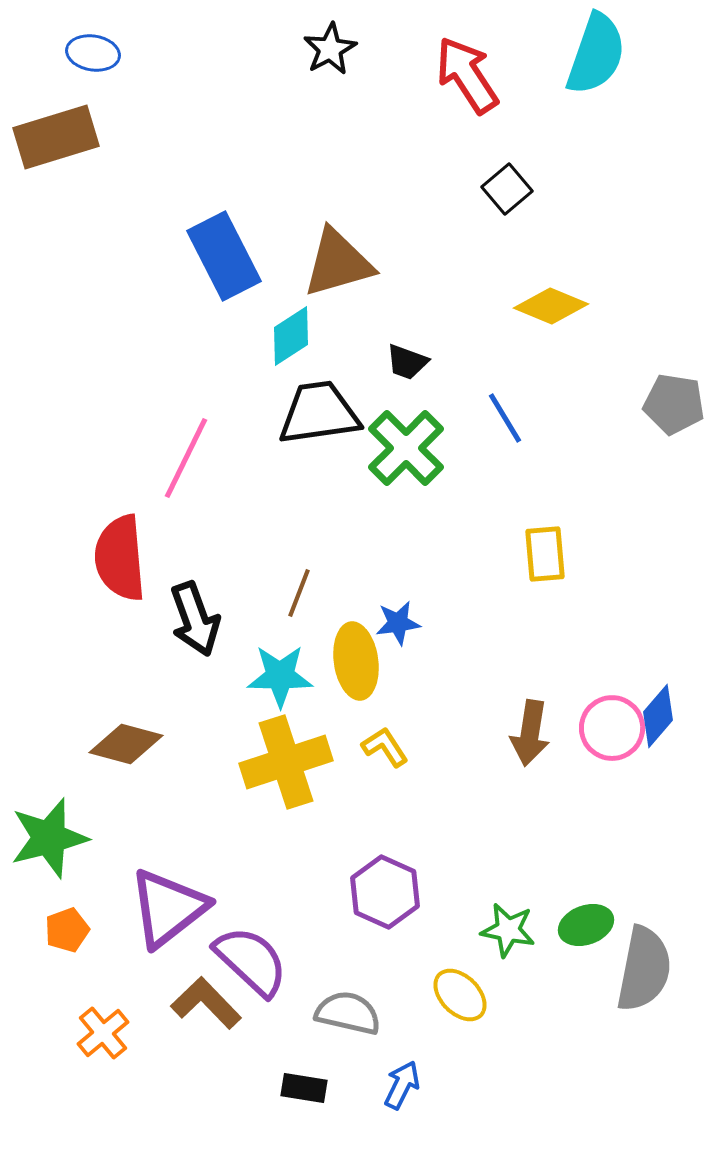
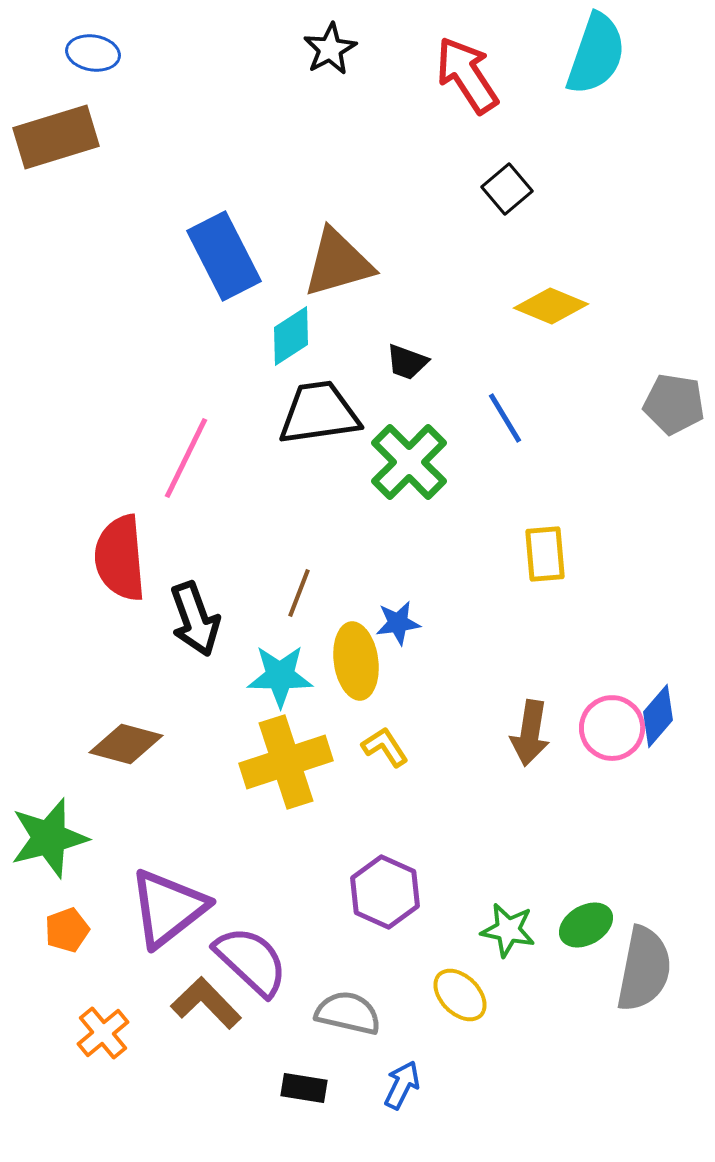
green cross at (406, 448): moved 3 px right, 14 px down
green ellipse at (586, 925): rotated 10 degrees counterclockwise
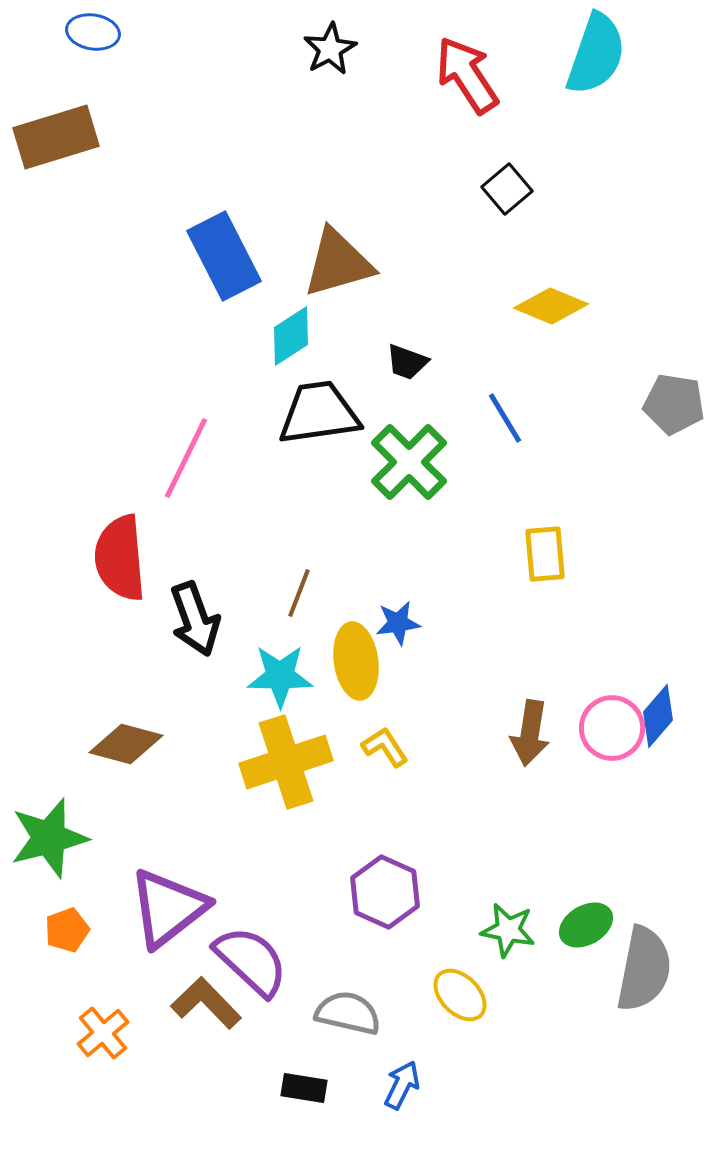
blue ellipse at (93, 53): moved 21 px up
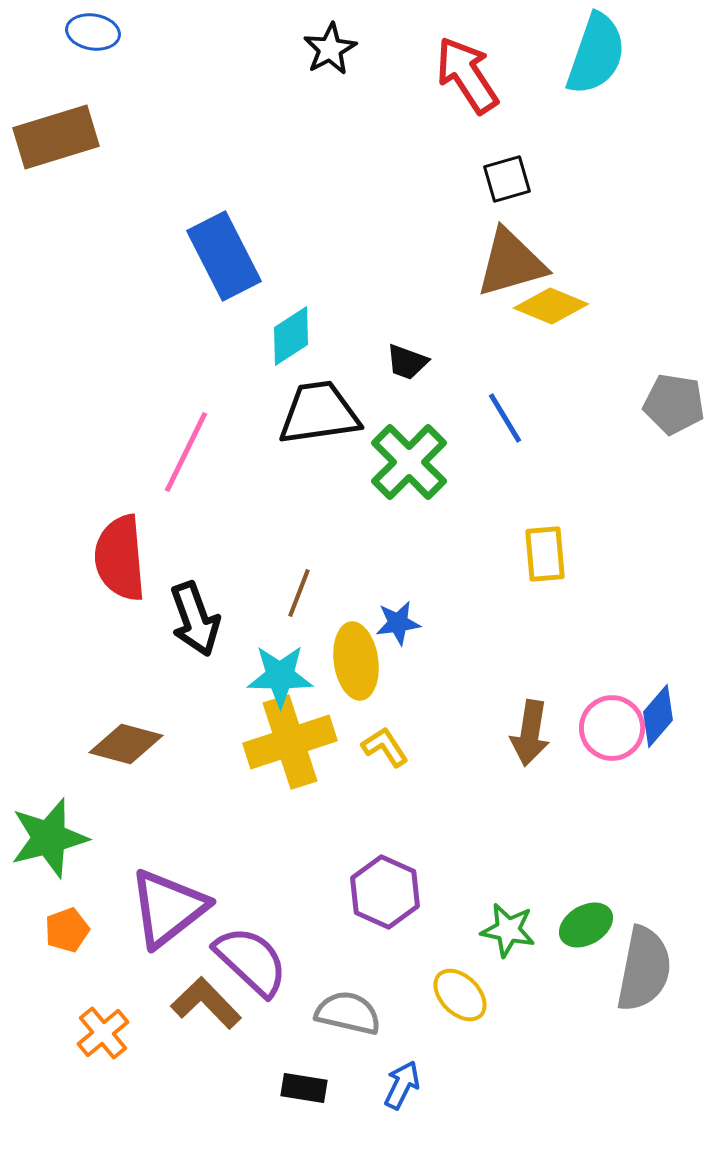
black square at (507, 189): moved 10 px up; rotated 24 degrees clockwise
brown triangle at (338, 263): moved 173 px right
pink line at (186, 458): moved 6 px up
yellow cross at (286, 762): moved 4 px right, 20 px up
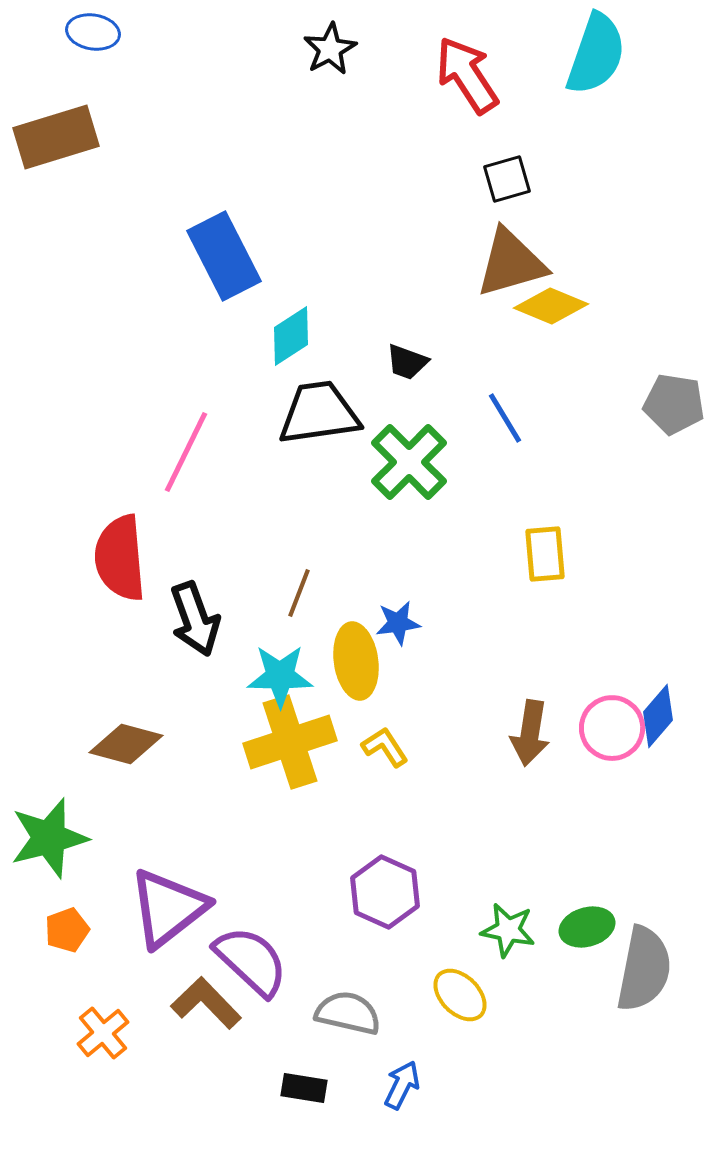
green ellipse at (586, 925): moved 1 px right, 2 px down; rotated 14 degrees clockwise
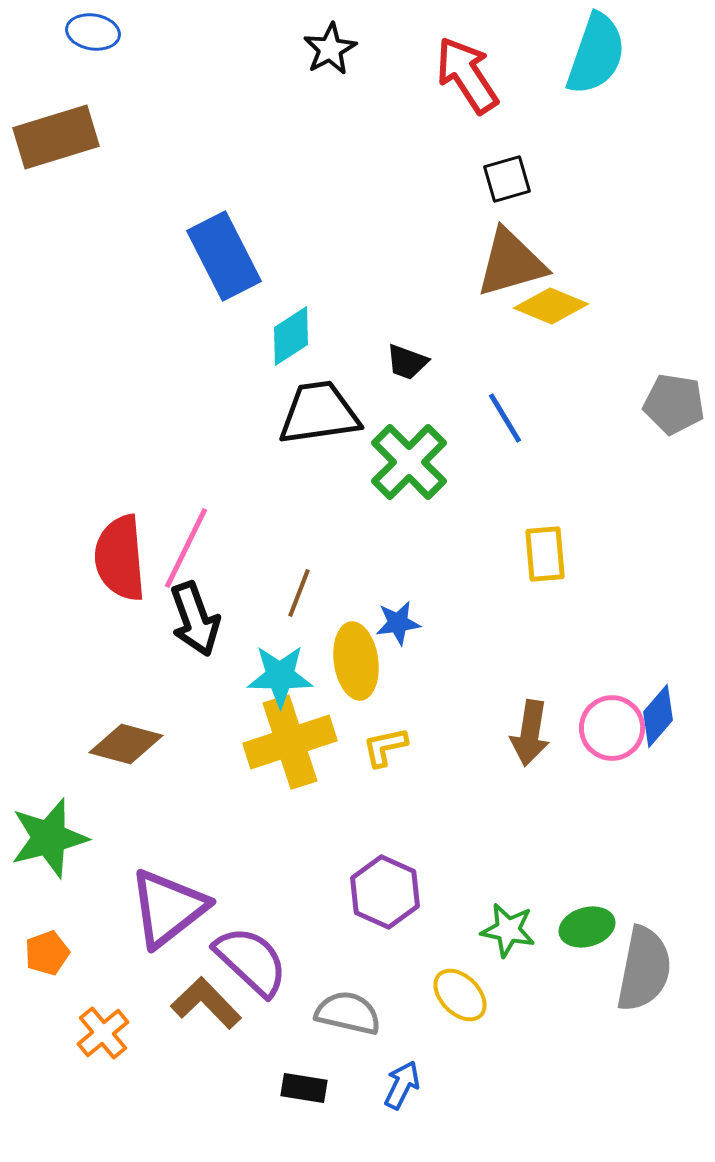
pink line at (186, 452): moved 96 px down
yellow L-shape at (385, 747): rotated 69 degrees counterclockwise
orange pentagon at (67, 930): moved 20 px left, 23 px down
